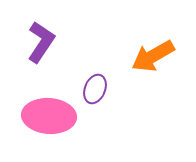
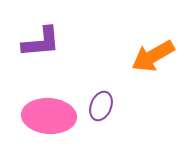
purple L-shape: rotated 51 degrees clockwise
purple ellipse: moved 6 px right, 17 px down
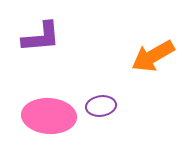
purple L-shape: moved 5 px up
purple ellipse: rotated 60 degrees clockwise
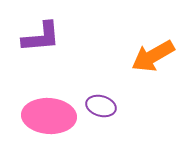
purple ellipse: rotated 24 degrees clockwise
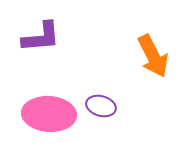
orange arrow: rotated 87 degrees counterclockwise
pink ellipse: moved 2 px up
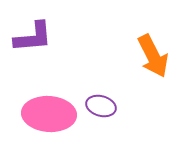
purple L-shape: moved 8 px left
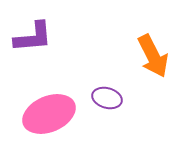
purple ellipse: moved 6 px right, 8 px up
pink ellipse: rotated 27 degrees counterclockwise
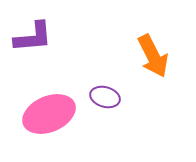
purple ellipse: moved 2 px left, 1 px up
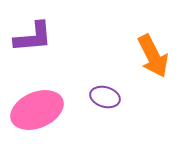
pink ellipse: moved 12 px left, 4 px up
